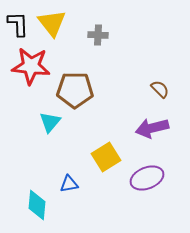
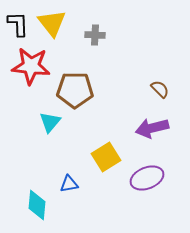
gray cross: moved 3 px left
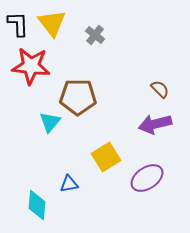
gray cross: rotated 36 degrees clockwise
brown pentagon: moved 3 px right, 7 px down
purple arrow: moved 3 px right, 4 px up
purple ellipse: rotated 12 degrees counterclockwise
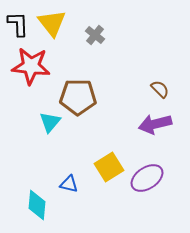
yellow square: moved 3 px right, 10 px down
blue triangle: rotated 24 degrees clockwise
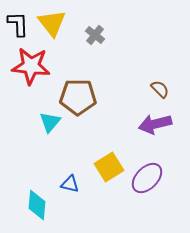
purple ellipse: rotated 12 degrees counterclockwise
blue triangle: moved 1 px right
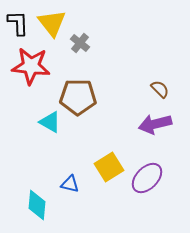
black L-shape: moved 1 px up
gray cross: moved 15 px left, 8 px down
cyan triangle: rotated 40 degrees counterclockwise
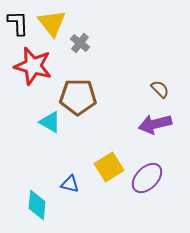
red star: moved 2 px right; rotated 9 degrees clockwise
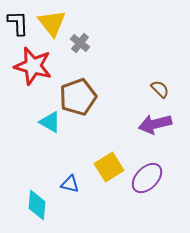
brown pentagon: rotated 21 degrees counterclockwise
